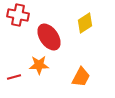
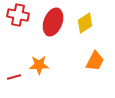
red ellipse: moved 4 px right, 15 px up; rotated 56 degrees clockwise
orange trapezoid: moved 14 px right, 16 px up
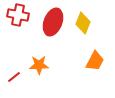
yellow diamond: moved 2 px left; rotated 35 degrees counterclockwise
red line: rotated 24 degrees counterclockwise
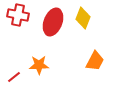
yellow diamond: moved 5 px up
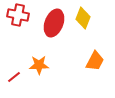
red ellipse: moved 1 px right, 1 px down
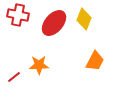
yellow diamond: moved 1 px right, 1 px down
red ellipse: rotated 20 degrees clockwise
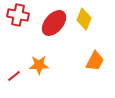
red line: moved 1 px up
